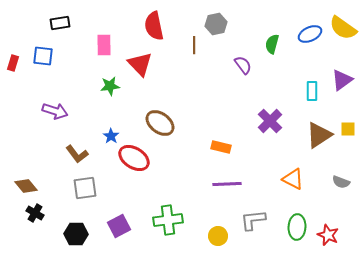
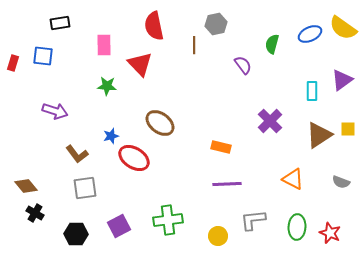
green star: moved 3 px left; rotated 12 degrees clockwise
blue star: rotated 21 degrees clockwise
red star: moved 2 px right, 2 px up
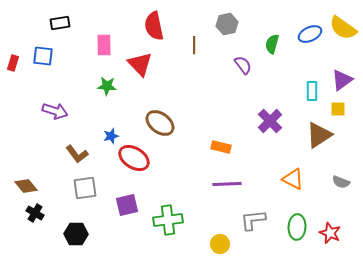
gray hexagon: moved 11 px right
yellow square: moved 10 px left, 20 px up
purple square: moved 8 px right, 21 px up; rotated 15 degrees clockwise
yellow circle: moved 2 px right, 8 px down
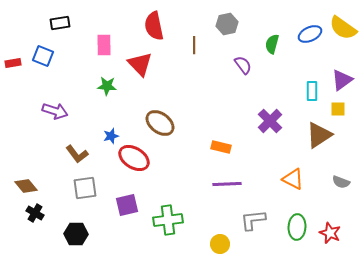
blue square: rotated 15 degrees clockwise
red rectangle: rotated 63 degrees clockwise
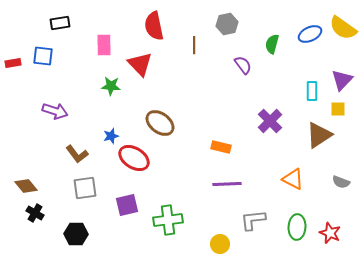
blue square: rotated 15 degrees counterclockwise
purple triangle: rotated 10 degrees counterclockwise
green star: moved 4 px right
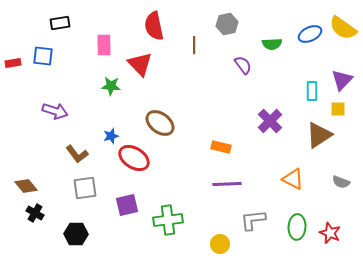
green semicircle: rotated 108 degrees counterclockwise
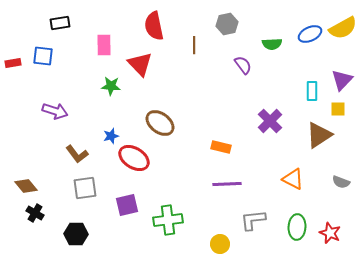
yellow semicircle: rotated 64 degrees counterclockwise
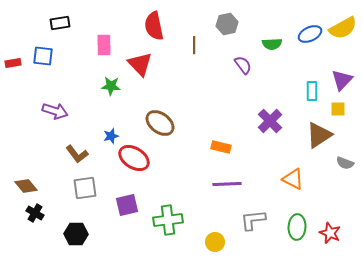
gray semicircle: moved 4 px right, 19 px up
yellow circle: moved 5 px left, 2 px up
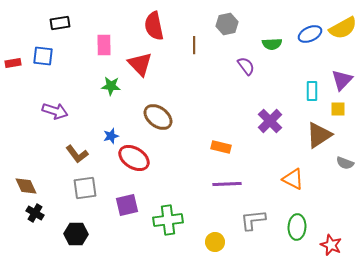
purple semicircle: moved 3 px right, 1 px down
brown ellipse: moved 2 px left, 6 px up
brown diamond: rotated 15 degrees clockwise
red star: moved 1 px right, 12 px down
